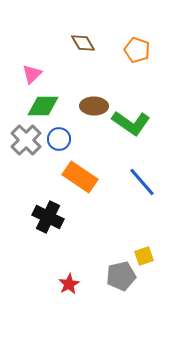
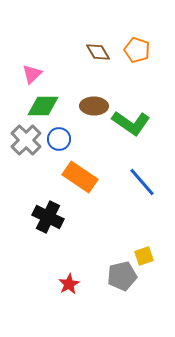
brown diamond: moved 15 px right, 9 px down
gray pentagon: moved 1 px right
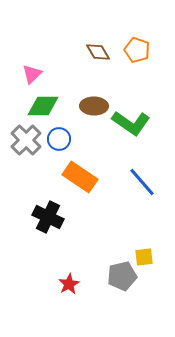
yellow square: moved 1 px down; rotated 12 degrees clockwise
